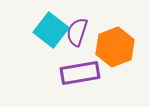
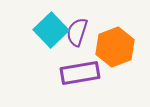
cyan square: rotated 8 degrees clockwise
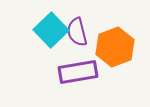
purple semicircle: rotated 32 degrees counterclockwise
purple rectangle: moved 2 px left, 1 px up
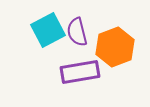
cyan square: moved 3 px left; rotated 16 degrees clockwise
purple rectangle: moved 2 px right
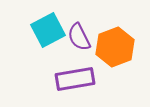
purple semicircle: moved 2 px right, 5 px down; rotated 12 degrees counterclockwise
purple rectangle: moved 5 px left, 7 px down
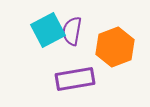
purple semicircle: moved 7 px left, 6 px up; rotated 36 degrees clockwise
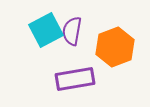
cyan square: moved 2 px left
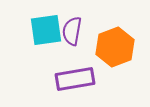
cyan square: rotated 20 degrees clockwise
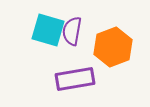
cyan square: moved 2 px right; rotated 24 degrees clockwise
orange hexagon: moved 2 px left
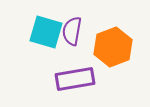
cyan square: moved 2 px left, 2 px down
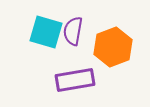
purple semicircle: moved 1 px right
purple rectangle: moved 1 px down
